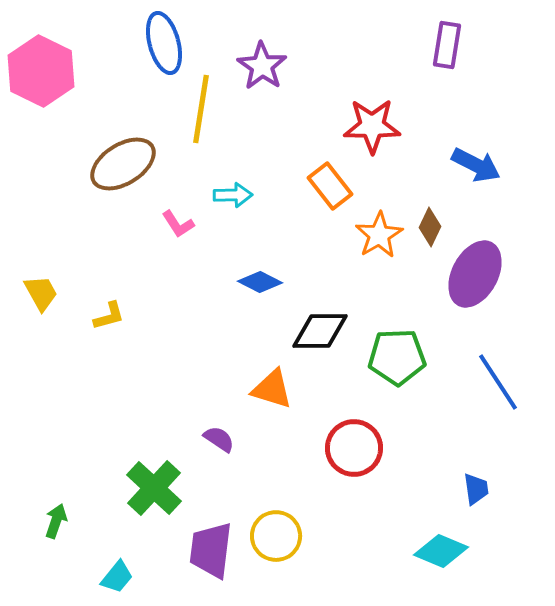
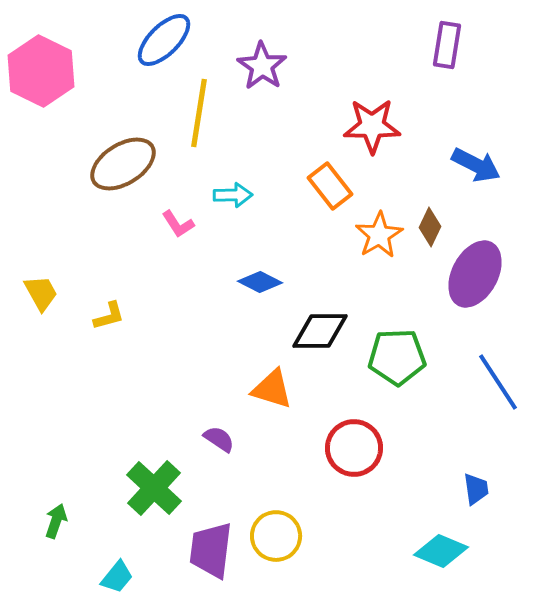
blue ellipse: moved 3 px up; rotated 60 degrees clockwise
yellow line: moved 2 px left, 4 px down
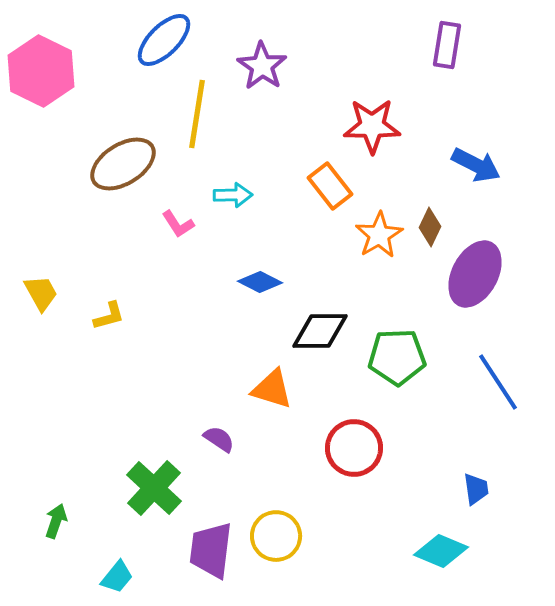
yellow line: moved 2 px left, 1 px down
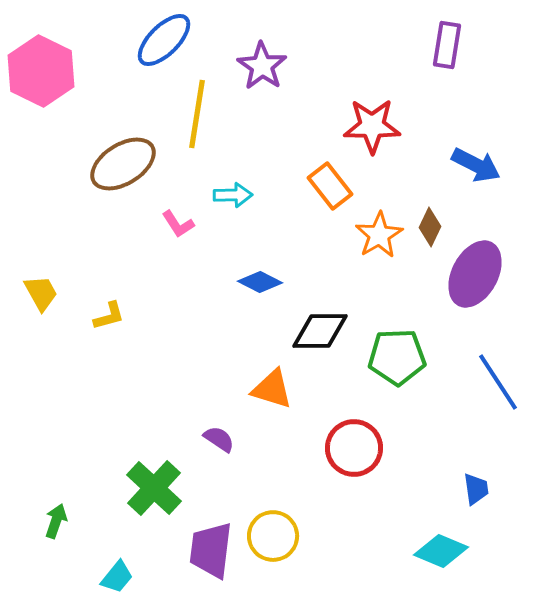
yellow circle: moved 3 px left
